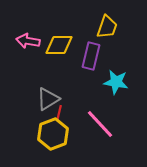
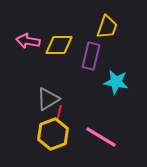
pink line: moved 1 px right, 13 px down; rotated 16 degrees counterclockwise
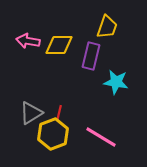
gray triangle: moved 17 px left, 14 px down
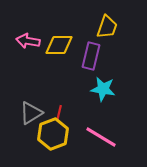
cyan star: moved 13 px left, 7 px down
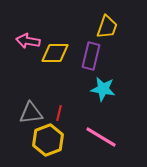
yellow diamond: moved 4 px left, 8 px down
gray triangle: rotated 25 degrees clockwise
yellow hexagon: moved 5 px left, 6 px down
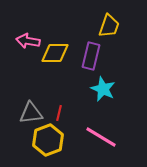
yellow trapezoid: moved 2 px right, 1 px up
cyan star: rotated 15 degrees clockwise
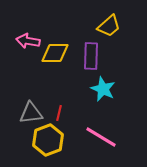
yellow trapezoid: rotated 30 degrees clockwise
purple rectangle: rotated 12 degrees counterclockwise
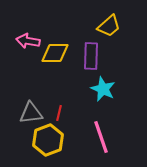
pink line: rotated 40 degrees clockwise
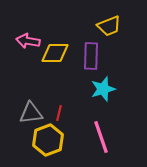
yellow trapezoid: rotated 20 degrees clockwise
cyan star: rotated 30 degrees clockwise
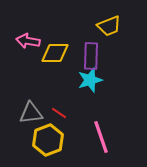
cyan star: moved 13 px left, 9 px up
red line: rotated 70 degrees counterclockwise
